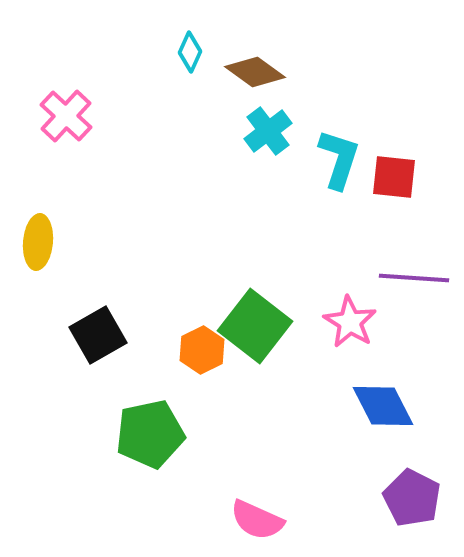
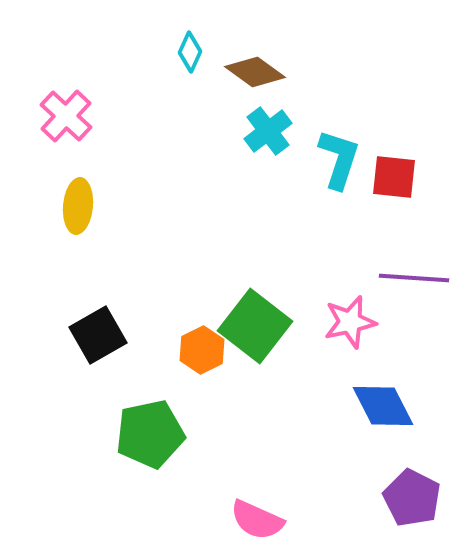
yellow ellipse: moved 40 px right, 36 px up
pink star: rotated 28 degrees clockwise
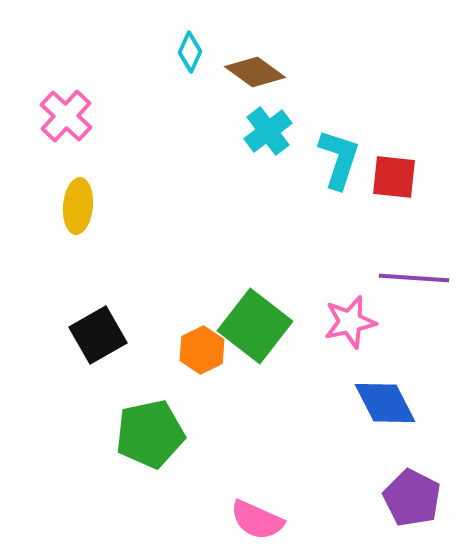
blue diamond: moved 2 px right, 3 px up
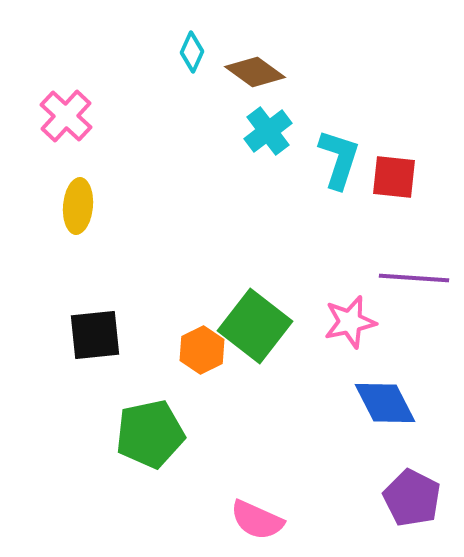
cyan diamond: moved 2 px right
black square: moved 3 px left; rotated 24 degrees clockwise
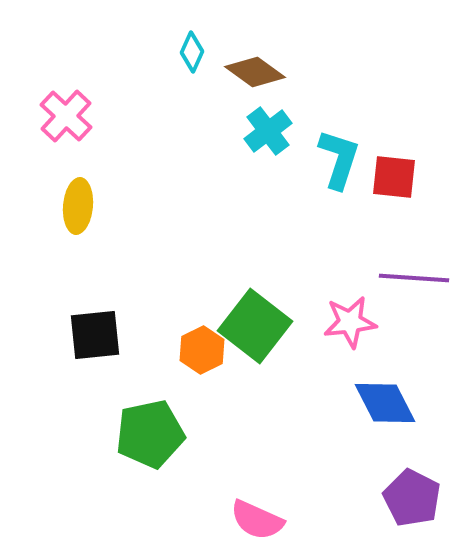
pink star: rotated 6 degrees clockwise
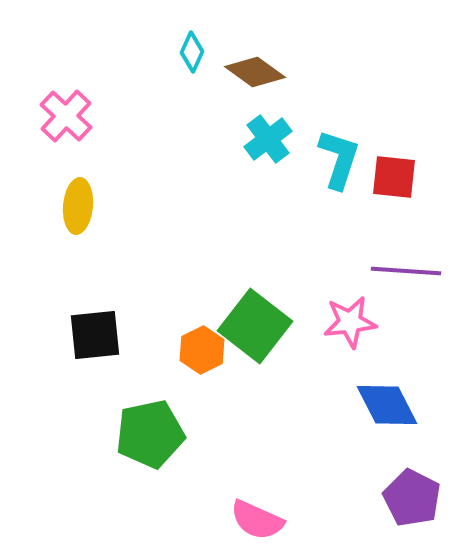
cyan cross: moved 8 px down
purple line: moved 8 px left, 7 px up
blue diamond: moved 2 px right, 2 px down
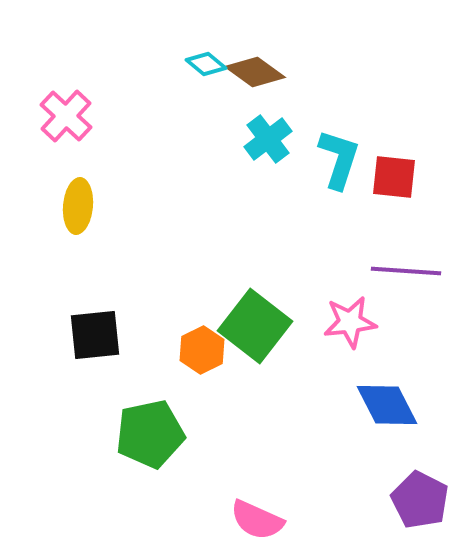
cyan diamond: moved 14 px right, 12 px down; rotated 75 degrees counterclockwise
purple pentagon: moved 8 px right, 2 px down
